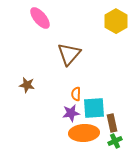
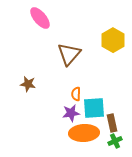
yellow hexagon: moved 3 px left, 19 px down
brown star: moved 1 px right, 1 px up
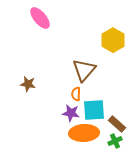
brown triangle: moved 15 px right, 16 px down
cyan square: moved 2 px down
purple star: rotated 18 degrees clockwise
brown rectangle: moved 5 px right, 1 px down; rotated 36 degrees counterclockwise
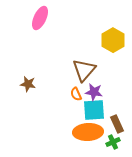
pink ellipse: rotated 65 degrees clockwise
orange semicircle: rotated 24 degrees counterclockwise
purple star: moved 23 px right, 21 px up
brown rectangle: rotated 24 degrees clockwise
orange ellipse: moved 4 px right, 1 px up
green cross: moved 2 px left, 1 px down
